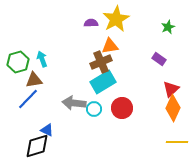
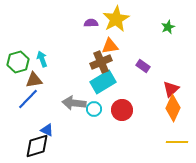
purple rectangle: moved 16 px left, 7 px down
red circle: moved 2 px down
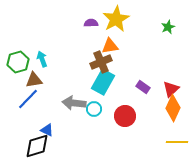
purple rectangle: moved 21 px down
cyan rectangle: rotated 30 degrees counterclockwise
red circle: moved 3 px right, 6 px down
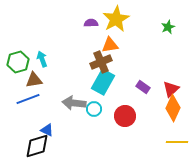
orange triangle: moved 1 px up
blue line: rotated 25 degrees clockwise
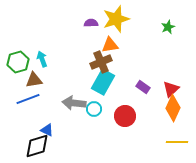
yellow star: rotated 12 degrees clockwise
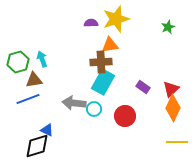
brown cross: rotated 20 degrees clockwise
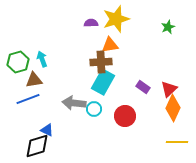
red triangle: moved 2 px left
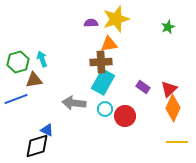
orange triangle: moved 1 px left, 1 px up
blue line: moved 12 px left
cyan circle: moved 11 px right
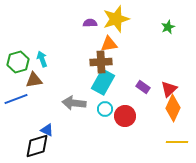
purple semicircle: moved 1 px left
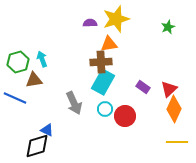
blue line: moved 1 px left, 1 px up; rotated 45 degrees clockwise
gray arrow: rotated 120 degrees counterclockwise
orange diamond: moved 1 px right, 1 px down
